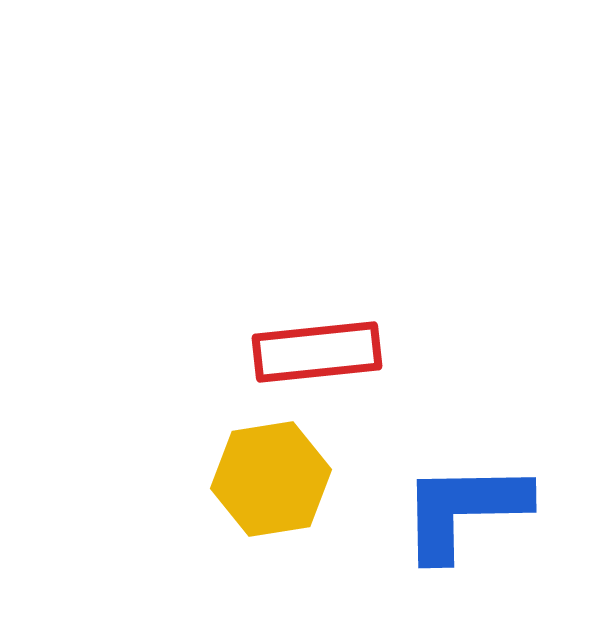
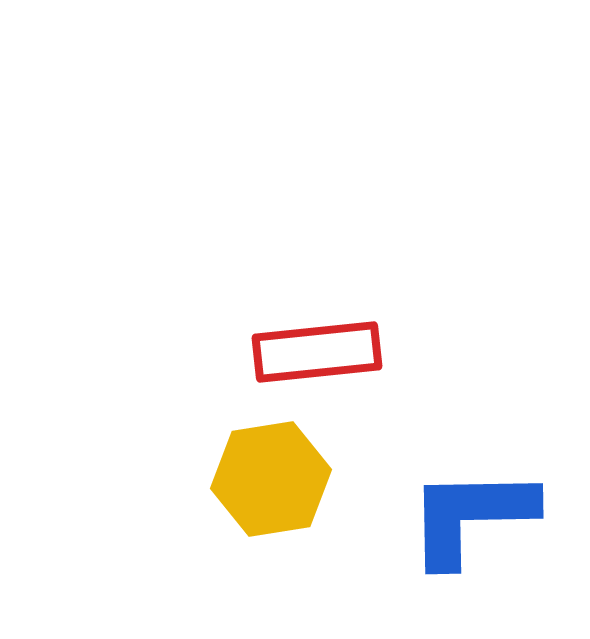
blue L-shape: moved 7 px right, 6 px down
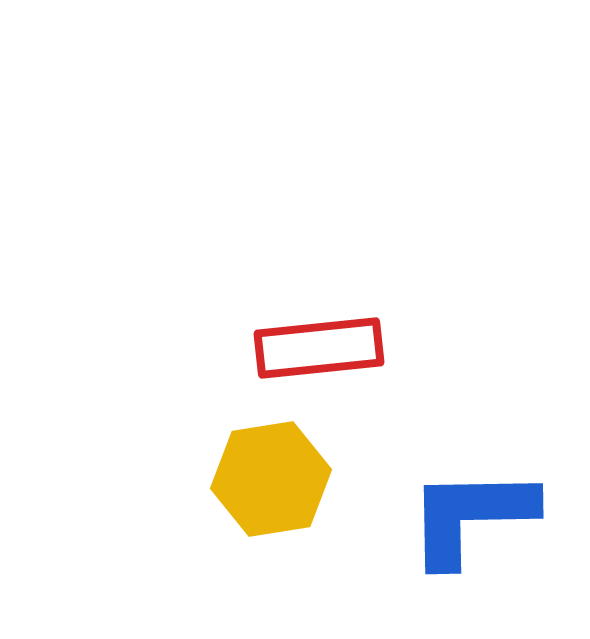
red rectangle: moved 2 px right, 4 px up
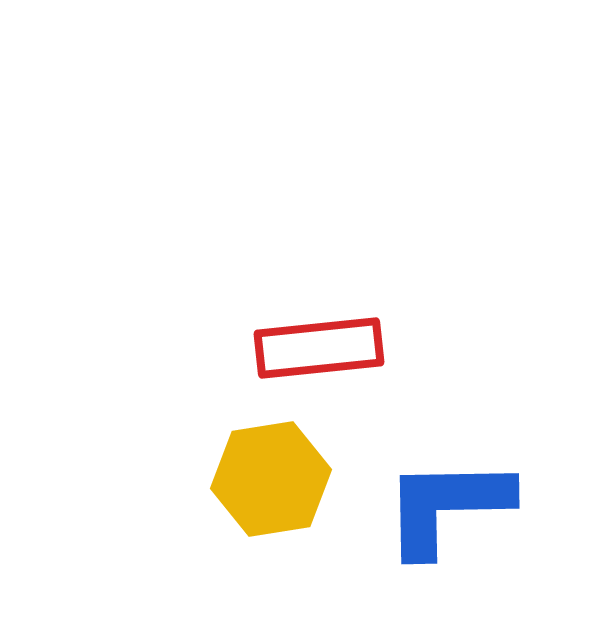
blue L-shape: moved 24 px left, 10 px up
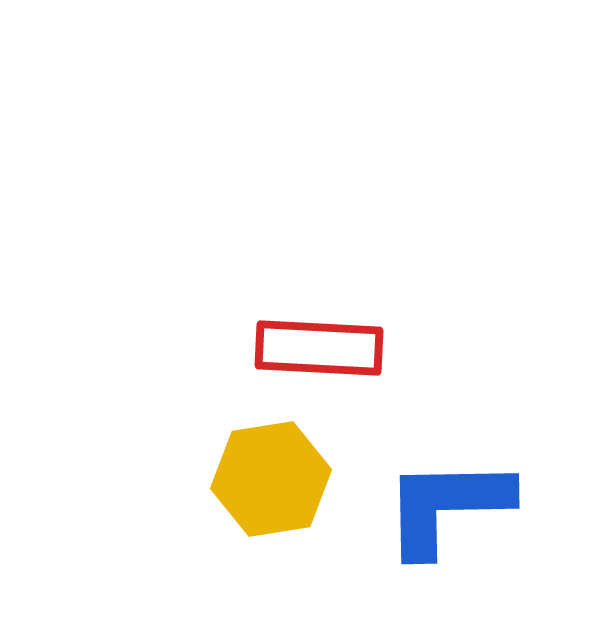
red rectangle: rotated 9 degrees clockwise
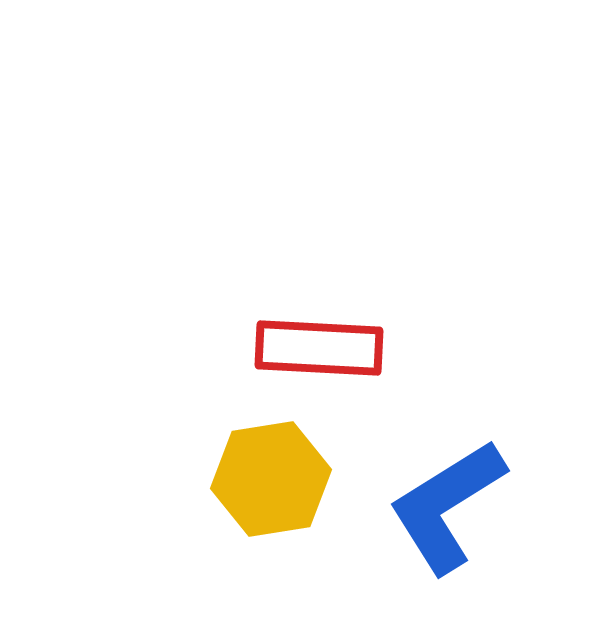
blue L-shape: rotated 31 degrees counterclockwise
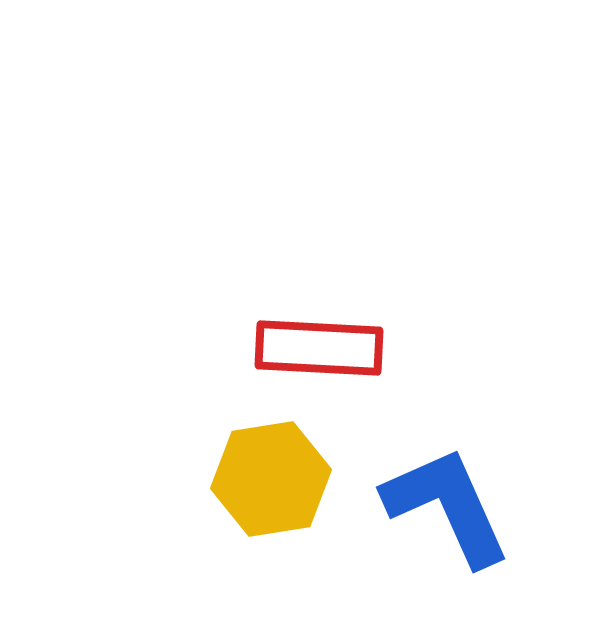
blue L-shape: rotated 98 degrees clockwise
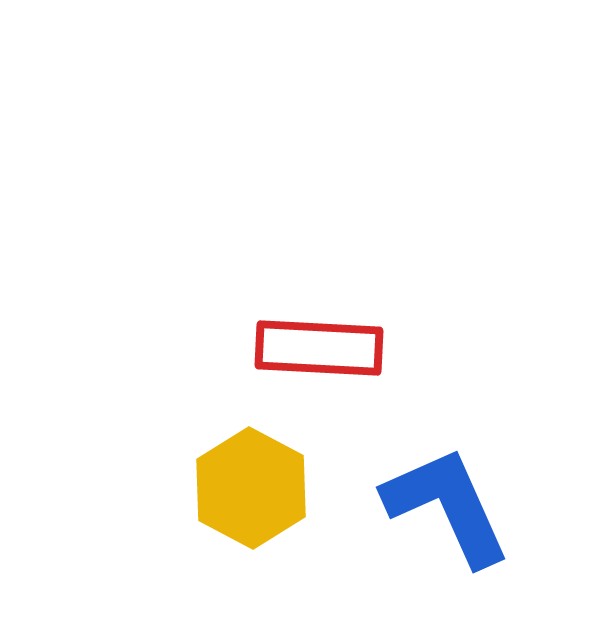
yellow hexagon: moved 20 px left, 9 px down; rotated 23 degrees counterclockwise
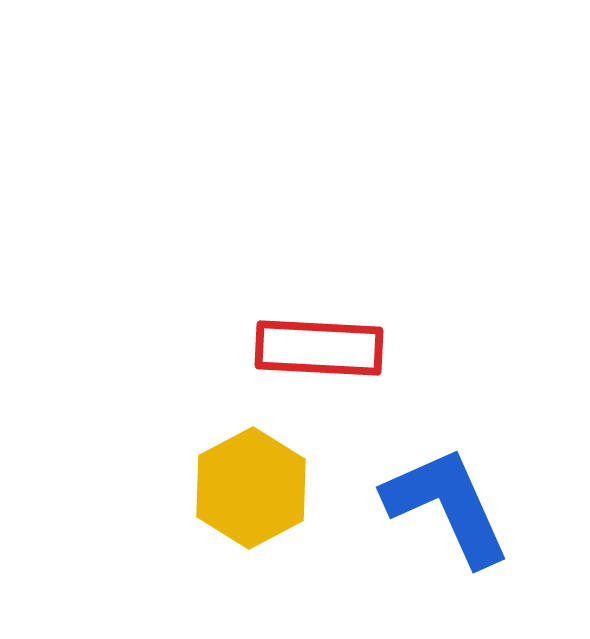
yellow hexagon: rotated 4 degrees clockwise
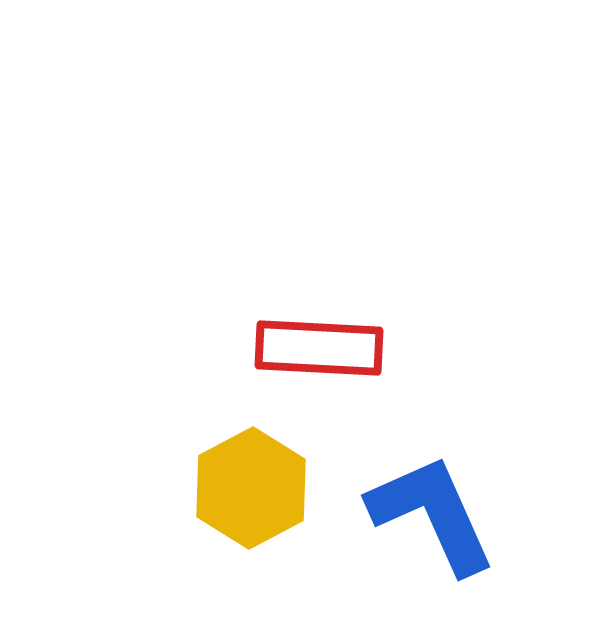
blue L-shape: moved 15 px left, 8 px down
